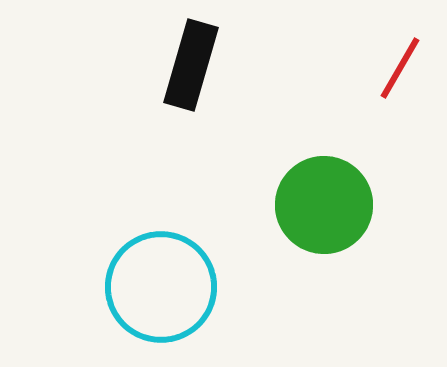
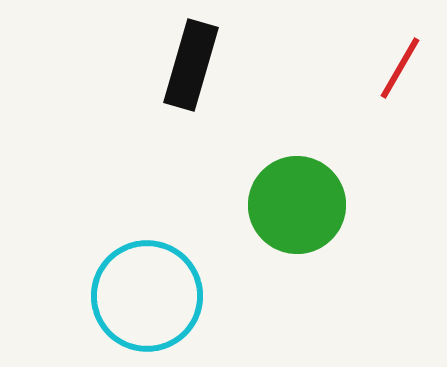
green circle: moved 27 px left
cyan circle: moved 14 px left, 9 px down
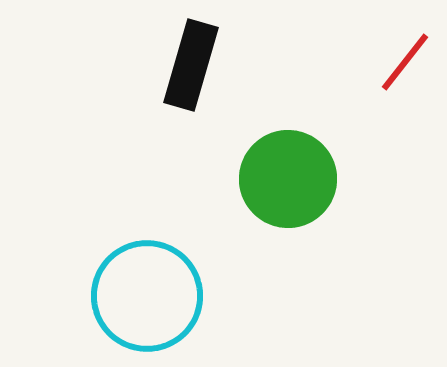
red line: moved 5 px right, 6 px up; rotated 8 degrees clockwise
green circle: moved 9 px left, 26 px up
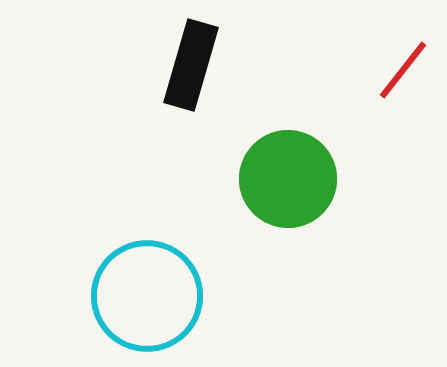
red line: moved 2 px left, 8 px down
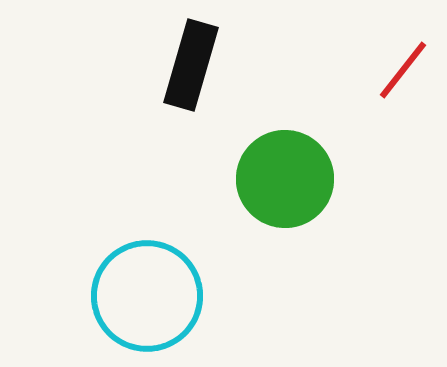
green circle: moved 3 px left
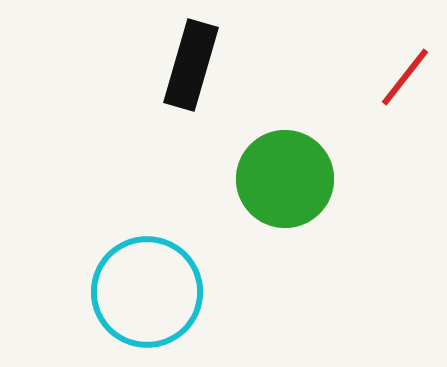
red line: moved 2 px right, 7 px down
cyan circle: moved 4 px up
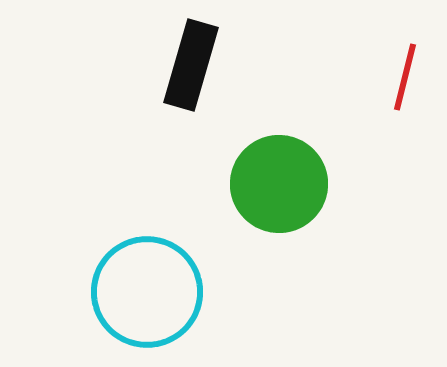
red line: rotated 24 degrees counterclockwise
green circle: moved 6 px left, 5 px down
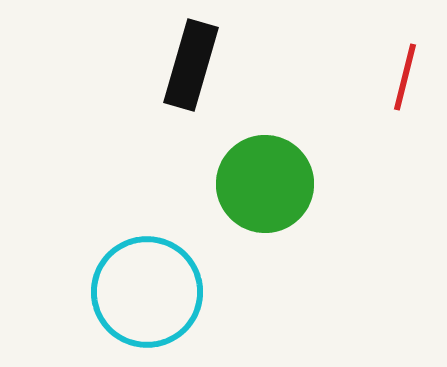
green circle: moved 14 px left
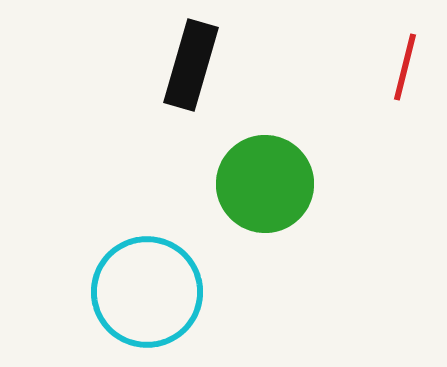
red line: moved 10 px up
